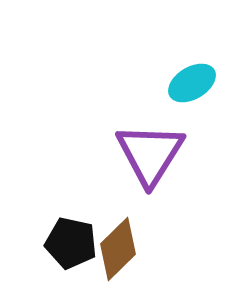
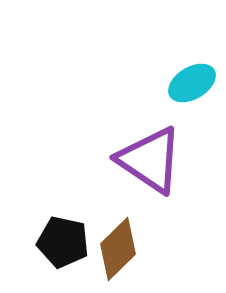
purple triangle: moved 6 px down; rotated 28 degrees counterclockwise
black pentagon: moved 8 px left, 1 px up
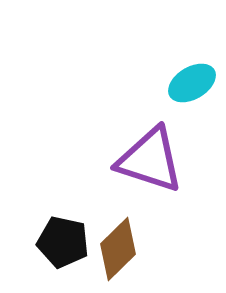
purple triangle: rotated 16 degrees counterclockwise
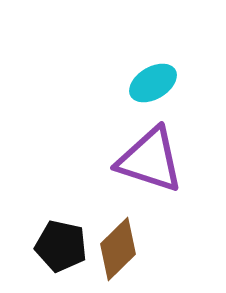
cyan ellipse: moved 39 px left
black pentagon: moved 2 px left, 4 px down
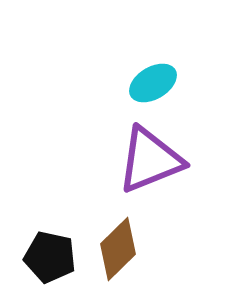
purple triangle: rotated 40 degrees counterclockwise
black pentagon: moved 11 px left, 11 px down
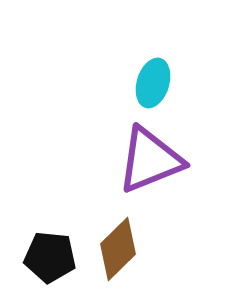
cyan ellipse: rotated 42 degrees counterclockwise
black pentagon: rotated 6 degrees counterclockwise
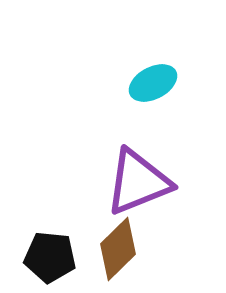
cyan ellipse: rotated 45 degrees clockwise
purple triangle: moved 12 px left, 22 px down
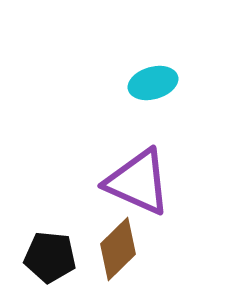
cyan ellipse: rotated 12 degrees clockwise
purple triangle: rotated 46 degrees clockwise
